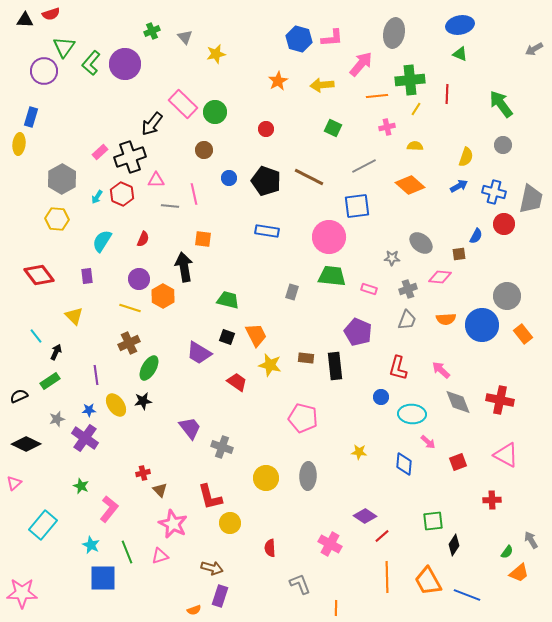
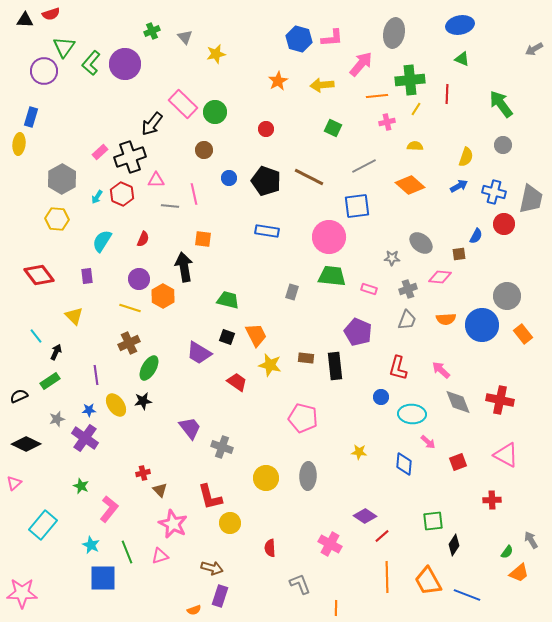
green triangle at (460, 54): moved 2 px right, 5 px down
pink cross at (387, 127): moved 5 px up
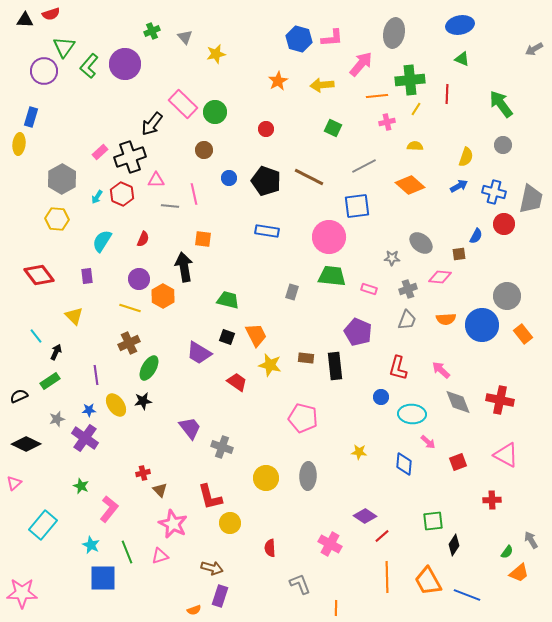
green L-shape at (91, 63): moved 2 px left, 3 px down
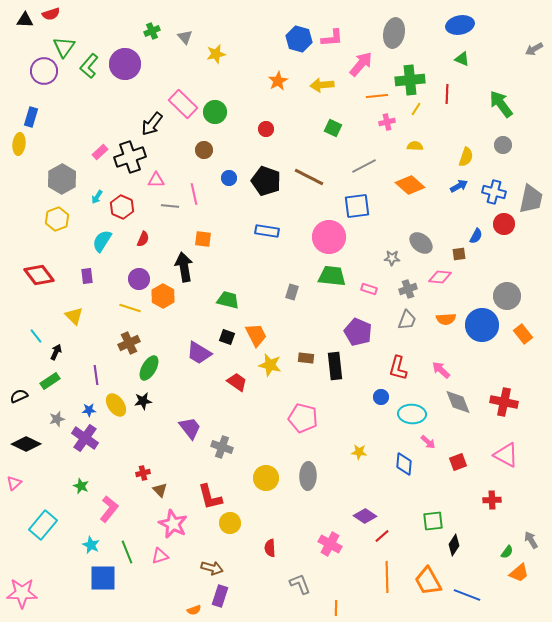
red hexagon at (122, 194): moved 13 px down
yellow hexagon at (57, 219): rotated 25 degrees counterclockwise
red cross at (500, 400): moved 4 px right, 2 px down
